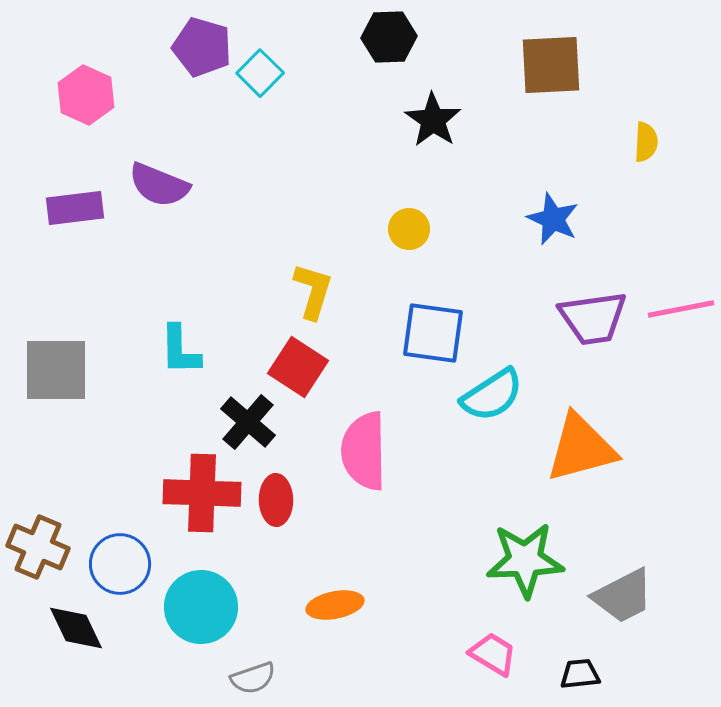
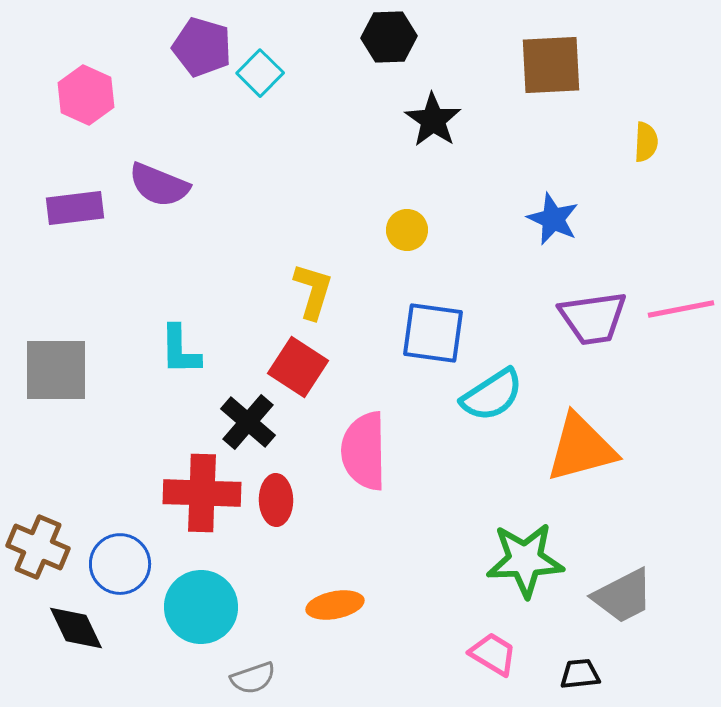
yellow circle: moved 2 px left, 1 px down
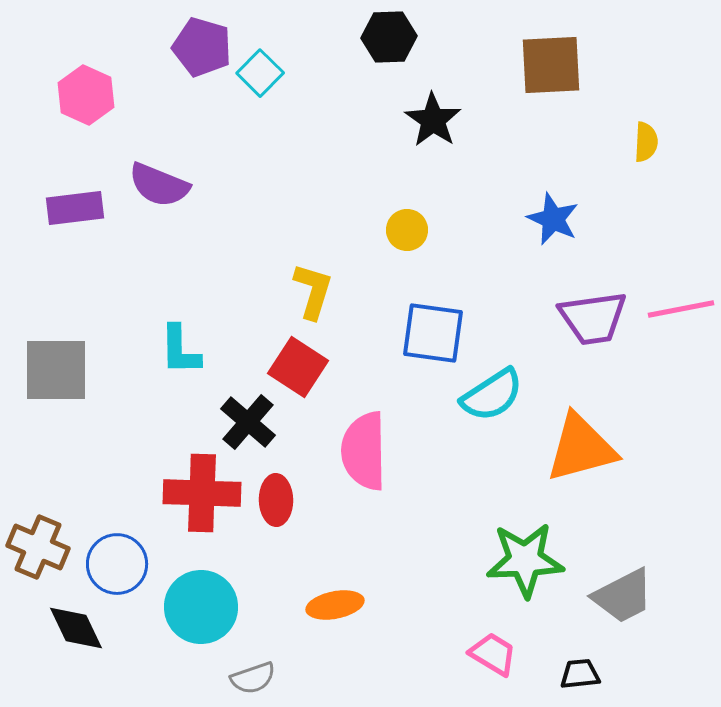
blue circle: moved 3 px left
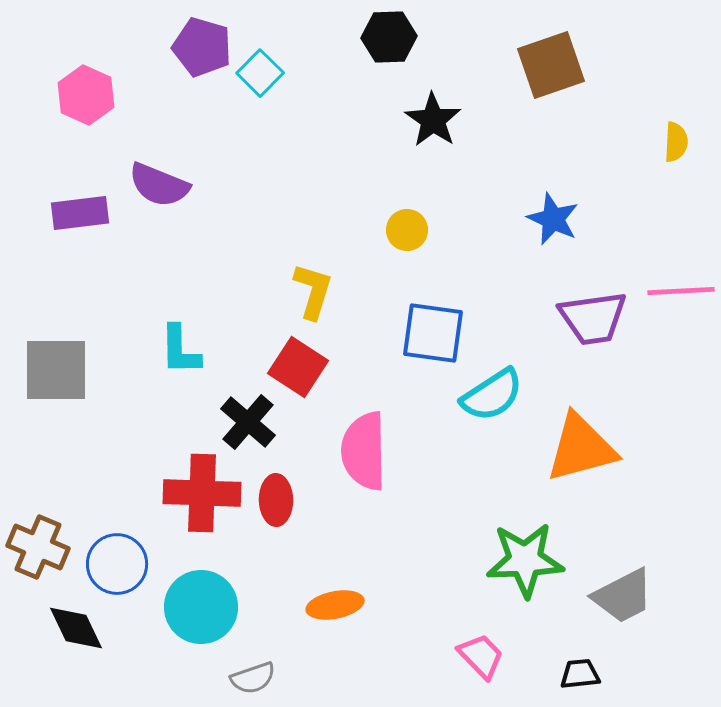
brown square: rotated 16 degrees counterclockwise
yellow semicircle: moved 30 px right
purple rectangle: moved 5 px right, 5 px down
pink line: moved 18 px up; rotated 8 degrees clockwise
pink trapezoid: moved 12 px left, 2 px down; rotated 15 degrees clockwise
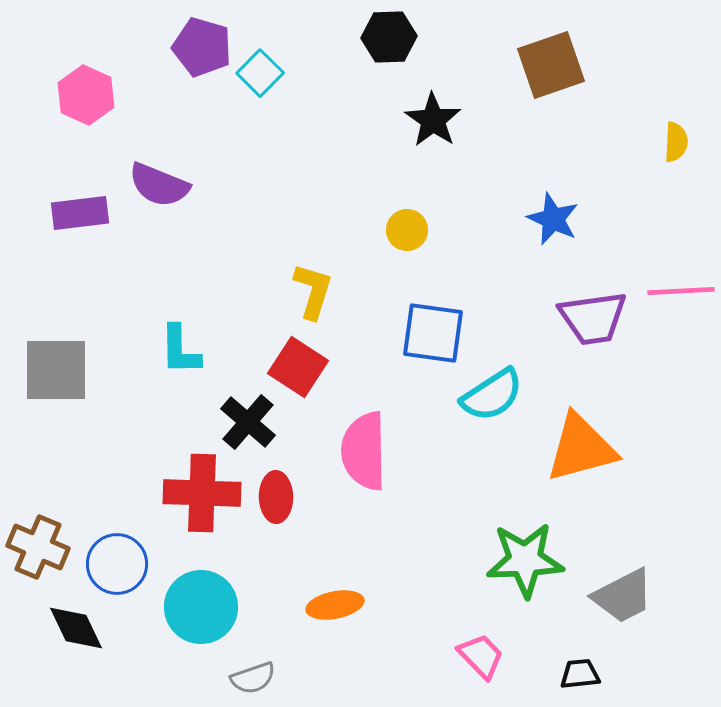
red ellipse: moved 3 px up
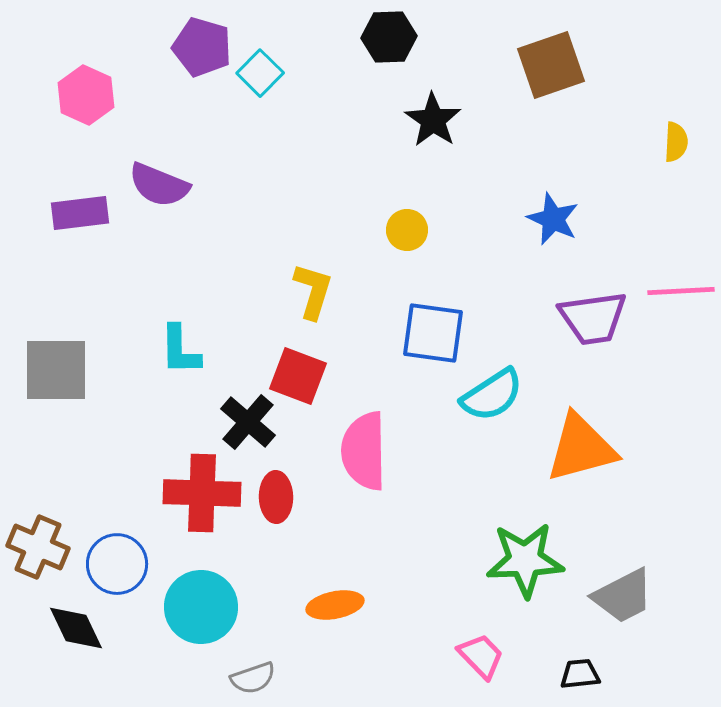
red square: moved 9 px down; rotated 12 degrees counterclockwise
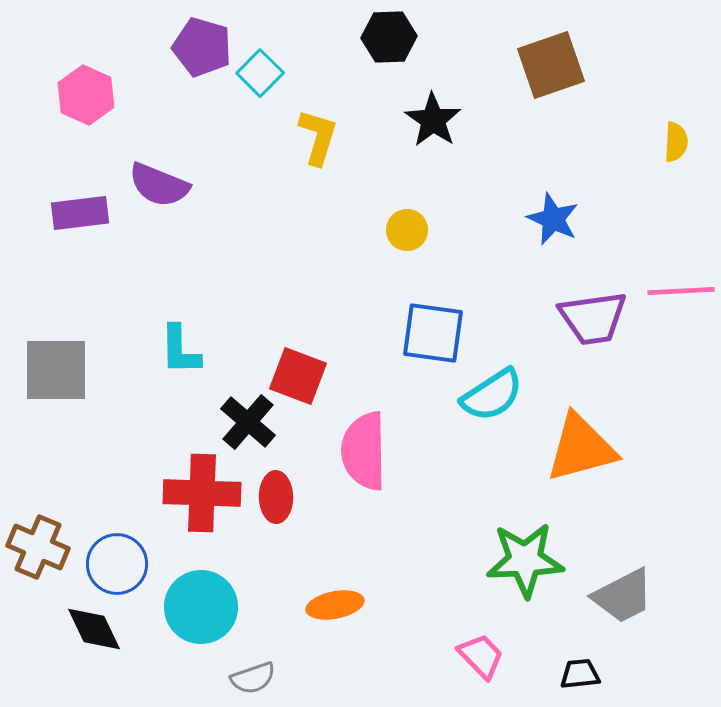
yellow L-shape: moved 5 px right, 154 px up
black diamond: moved 18 px right, 1 px down
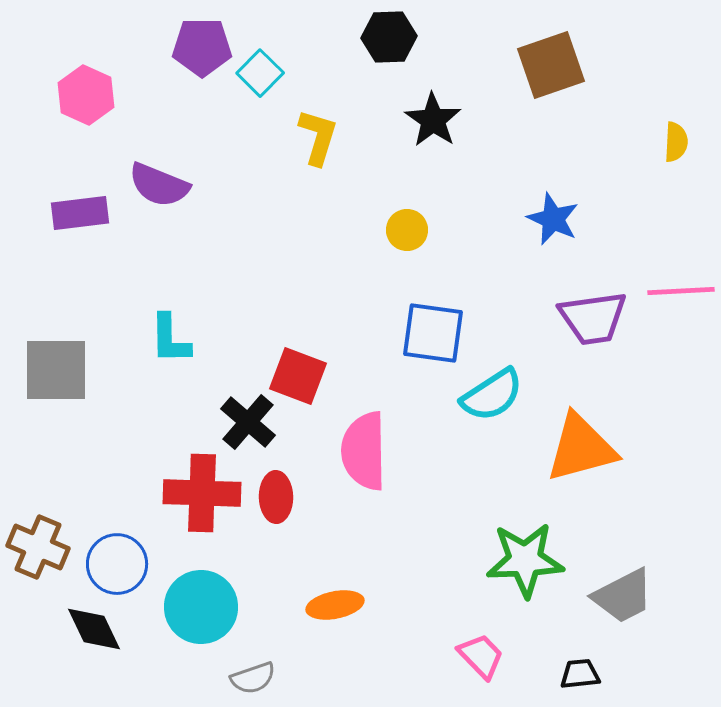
purple pentagon: rotated 16 degrees counterclockwise
cyan L-shape: moved 10 px left, 11 px up
